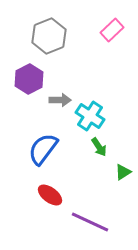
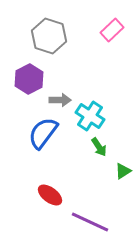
gray hexagon: rotated 20 degrees counterclockwise
blue semicircle: moved 16 px up
green triangle: moved 1 px up
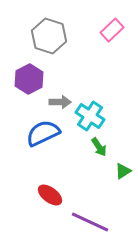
gray arrow: moved 2 px down
blue semicircle: rotated 28 degrees clockwise
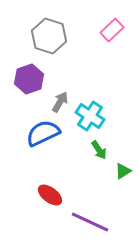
purple hexagon: rotated 8 degrees clockwise
gray arrow: rotated 60 degrees counterclockwise
green arrow: moved 3 px down
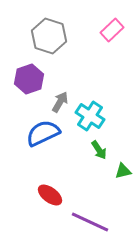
green triangle: rotated 18 degrees clockwise
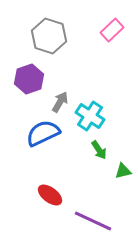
purple line: moved 3 px right, 1 px up
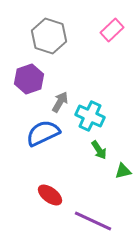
cyan cross: rotated 8 degrees counterclockwise
